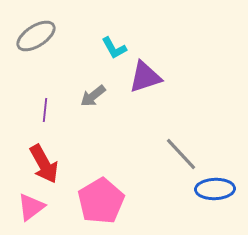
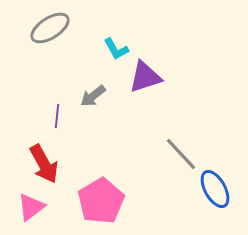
gray ellipse: moved 14 px right, 8 px up
cyan L-shape: moved 2 px right, 1 px down
purple line: moved 12 px right, 6 px down
blue ellipse: rotated 63 degrees clockwise
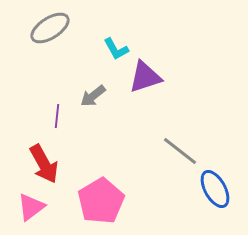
gray line: moved 1 px left, 3 px up; rotated 9 degrees counterclockwise
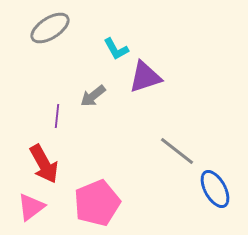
gray line: moved 3 px left
pink pentagon: moved 4 px left, 2 px down; rotated 9 degrees clockwise
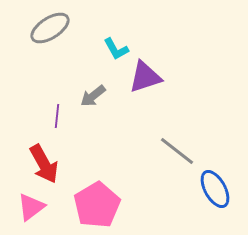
pink pentagon: moved 2 px down; rotated 9 degrees counterclockwise
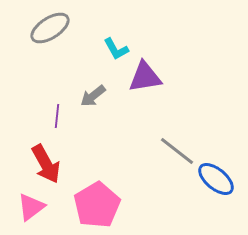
purple triangle: rotated 9 degrees clockwise
red arrow: moved 2 px right
blue ellipse: moved 1 px right, 10 px up; rotated 21 degrees counterclockwise
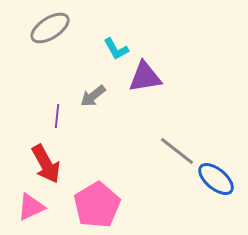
pink triangle: rotated 12 degrees clockwise
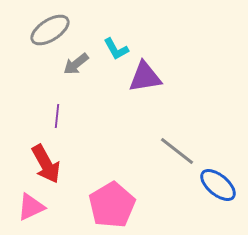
gray ellipse: moved 2 px down
gray arrow: moved 17 px left, 32 px up
blue ellipse: moved 2 px right, 6 px down
pink pentagon: moved 15 px right
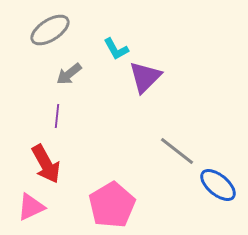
gray arrow: moved 7 px left, 10 px down
purple triangle: rotated 36 degrees counterclockwise
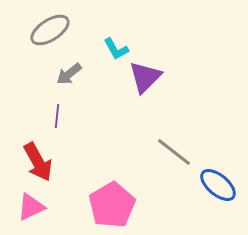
gray line: moved 3 px left, 1 px down
red arrow: moved 8 px left, 2 px up
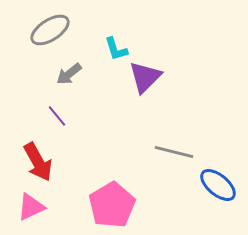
cyan L-shape: rotated 12 degrees clockwise
purple line: rotated 45 degrees counterclockwise
gray line: rotated 24 degrees counterclockwise
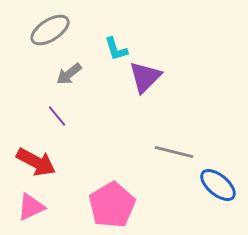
red arrow: moved 2 px left; rotated 33 degrees counterclockwise
